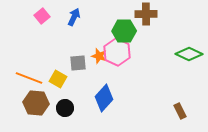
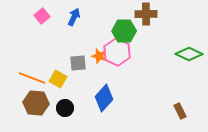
orange line: moved 3 px right
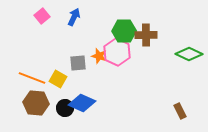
brown cross: moved 21 px down
blue diamond: moved 22 px left, 5 px down; rotated 72 degrees clockwise
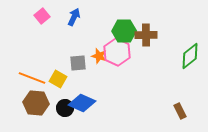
green diamond: moved 1 px right, 2 px down; rotated 64 degrees counterclockwise
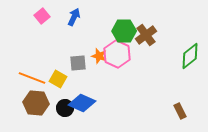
brown cross: rotated 35 degrees counterclockwise
pink hexagon: moved 2 px down
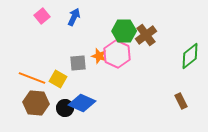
brown rectangle: moved 1 px right, 10 px up
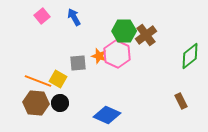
blue arrow: rotated 54 degrees counterclockwise
orange line: moved 6 px right, 3 px down
blue diamond: moved 25 px right, 12 px down
black circle: moved 5 px left, 5 px up
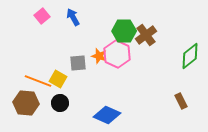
blue arrow: moved 1 px left
brown hexagon: moved 10 px left
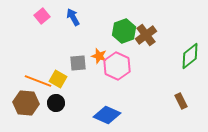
green hexagon: rotated 20 degrees counterclockwise
pink hexagon: moved 12 px down
black circle: moved 4 px left
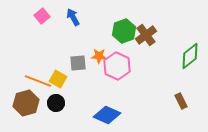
orange star: rotated 14 degrees counterclockwise
brown hexagon: rotated 20 degrees counterclockwise
